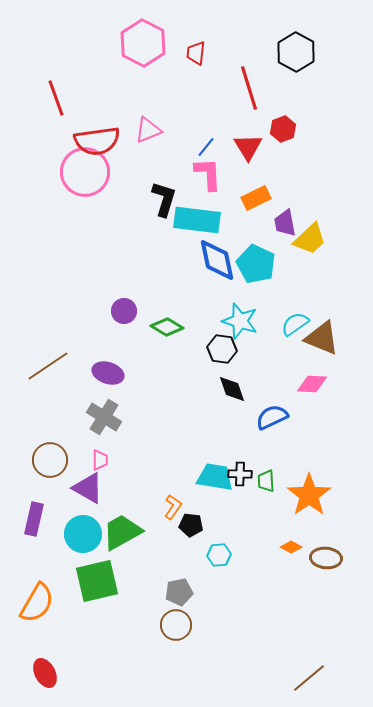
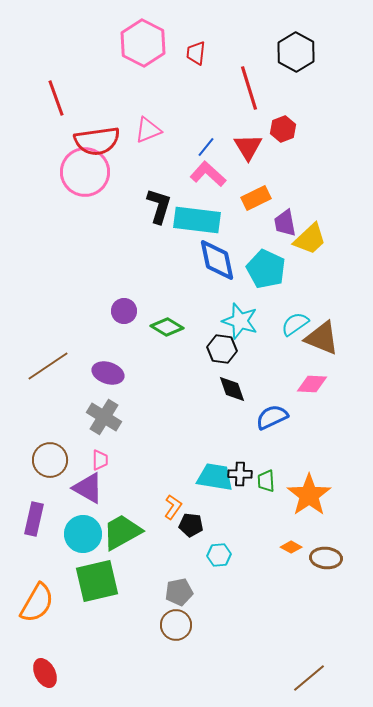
pink L-shape at (208, 174): rotated 45 degrees counterclockwise
black L-shape at (164, 199): moved 5 px left, 7 px down
cyan pentagon at (256, 264): moved 10 px right, 5 px down
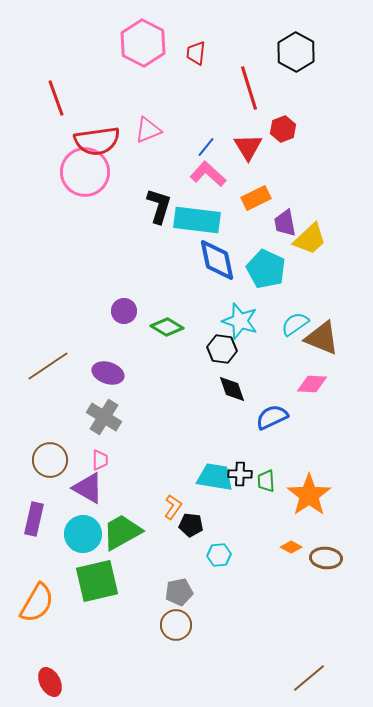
red ellipse at (45, 673): moved 5 px right, 9 px down
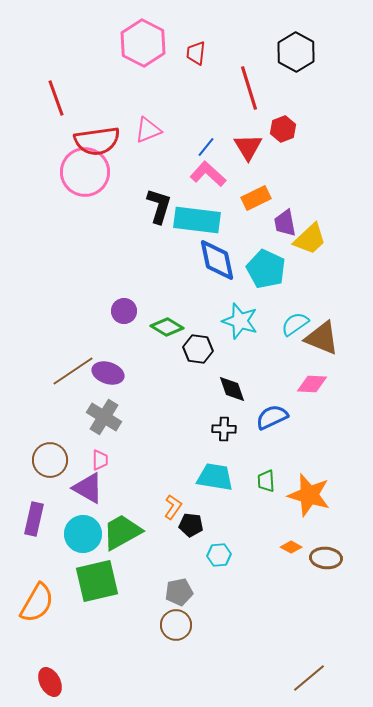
black hexagon at (222, 349): moved 24 px left
brown line at (48, 366): moved 25 px right, 5 px down
black cross at (240, 474): moved 16 px left, 45 px up
orange star at (309, 495): rotated 21 degrees counterclockwise
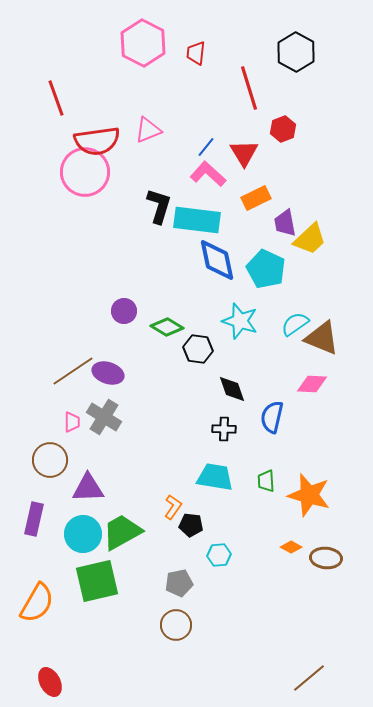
red triangle at (248, 147): moved 4 px left, 6 px down
blue semicircle at (272, 417): rotated 52 degrees counterclockwise
pink trapezoid at (100, 460): moved 28 px left, 38 px up
purple triangle at (88, 488): rotated 32 degrees counterclockwise
gray pentagon at (179, 592): moved 9 px up
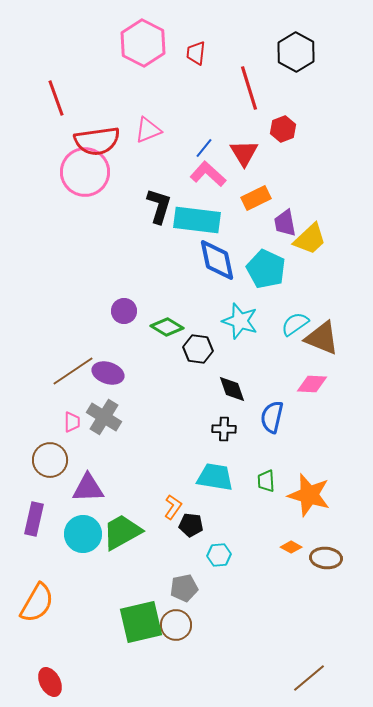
blue line at (206, 147): moved 2 px left, 1 px down
green square at (97, 581): moved 44 px right, 41 px down
gray pentagon at (179, 583): moved 5 px right, 5 px down
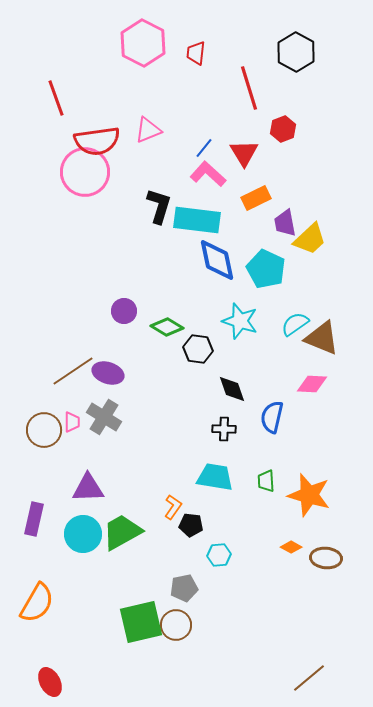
brown circle at (50, 460): moved 6 px left, 30 px up
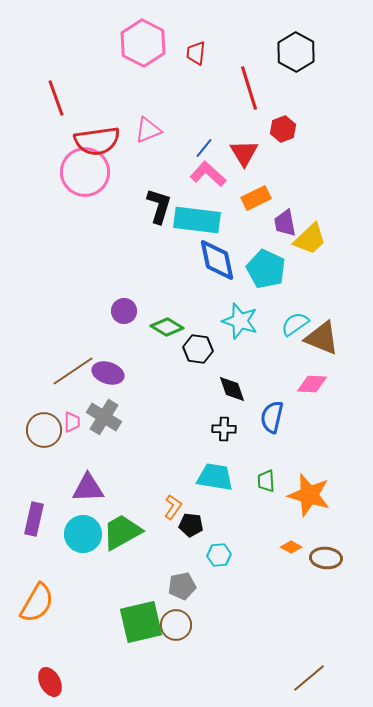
gray pentagon at (184, 588): moved 2 px left, 2 px up
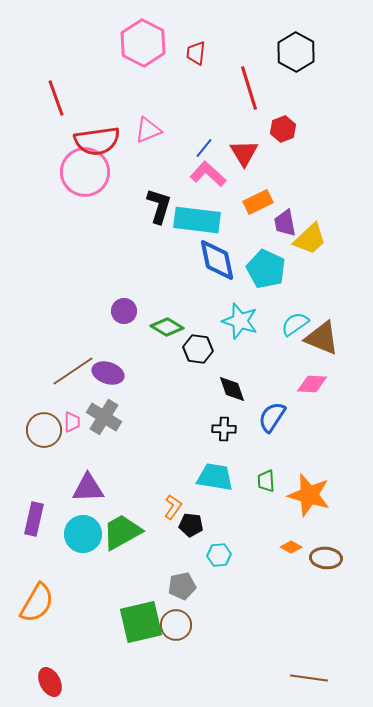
orange rectangle at (256, 198): moved 2 px right, 4 px down
blue semicircle at (272, 417): rotated 20 degrees clockwise
brown line at (309, 678): rotated 48 degrees clockwise
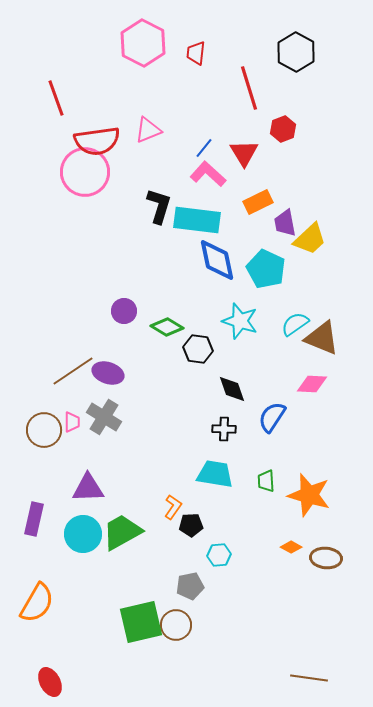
cyan trapezoid at (215, 477): moved 3 px up
black pentagon at (191, 525): rotated 10 degrees counterclockwise
gray pentagon at (182, 586): moved 8 px right
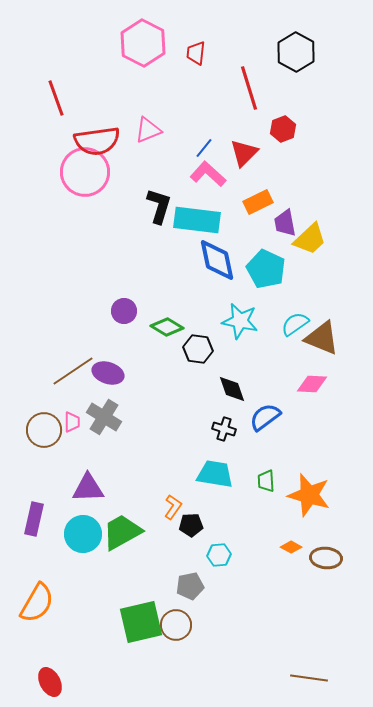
red triangle at (244, 153): rotated 16 degrees clockwise
cyan star at (240, 321): rotated 6 degrees counterclockwise
blue semicircle at (272, 417): moved 7 px left; rotated 20 degrees clockwise
black cross at (224, 429): rotated 15 degrees clockwise
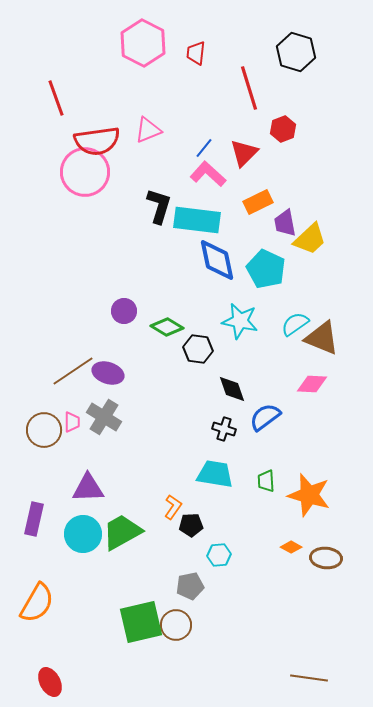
black hexagon at (296, 52): rotated 12 degrees counterclockwise
